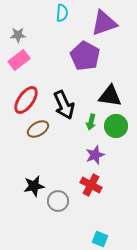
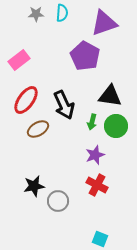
gray star: moved 18 px right, 21 px up
green arrow: moved 1 px right
red cross: moved 6 px right
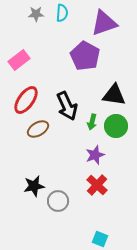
black triangle: moved 4 px right, 1 px up
black arrow: moved 3 px right, 1 px down
red cross: rotated 15 degrees clockwise
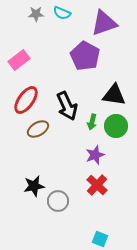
cyan semicircle: rotated 108 degrees clockwise
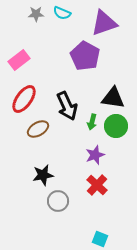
black triangle: moved 1 px left, 3 px down
red ellipse: moved 2 px left, 1 px up
black star: moved 9 px right, 11 px up
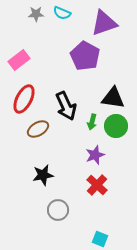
red ellipse: rotated 8 degrees counterclockwise
black arrow: moved 1 px left
gray circle: moved 9 px down
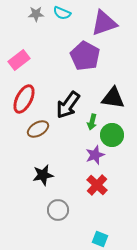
black arrow: moved 2 px right, 1 px up; rotated 60 degrees clockwise
green circle: moved 4 px left, 9 px down
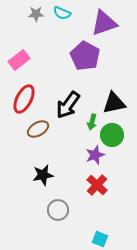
black triangle: moved 1 px right, 5 px down; rotated 20 degrees counterclockwise
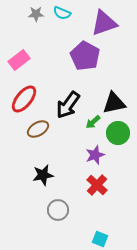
red ellipse: rotated 12 degrees clockwise
green arrow: moved 1 px right; rotated 35 degrees clockwise
green circle: moved 6 px right, 2 px up
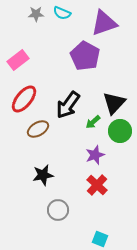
pink rectangle: moved 1 px left
black triangle: rotated 35 degrees counterclockwise
green circle: moved 2 px right, 2 px up
